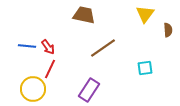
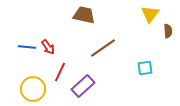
yellow triangle: moved 5 px right
brown semicircle: moved 1 px down
blue line: moved 1 px down
red line: moved 10 px right, 3 px down
purple rectangle: moved 6 px left, 4 px up; rotated 15 degrees clockwise
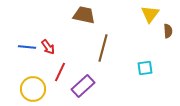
brown line: rotated 40 degrees counterclockwise
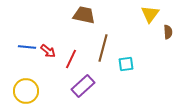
brown semicircle: moved 1 px down
red arrow: moved 4 px down; rotated 14 degrees counterclockwise
cyan square: moved 19 px left, 4 px up
red line: moved 11 px right, 13 px up
yellow circle: moved 7 px left, 2 px down
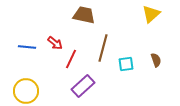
yellow triangle: moved 1 px right; rotated 12 degrees clockwise
brown semicircle: moved 12 px left, 28 px down; rotated 16 degrees counterclockwise
red arrow: moved 7 px right, 8 px up
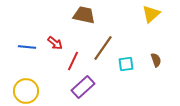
brown line: rotated 20 degrees clockwise
red line: moved 2 px right, 2 px down
purple rectangle: moved 1 px down
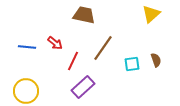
cyan square: moved 6 px right
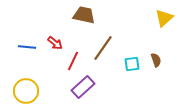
yellow triangle: moved 13 px right, 4 px down
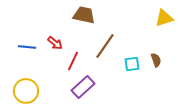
yellow triangle: rotated 24 degrees clockwise
brown line: moved 2 px right, 2 px up
